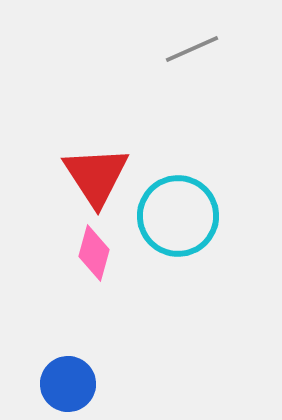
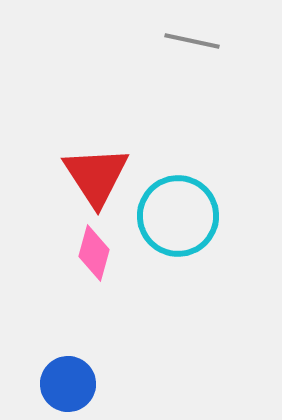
gray line: moved 8 px up; rotated 36 degrees clockwise
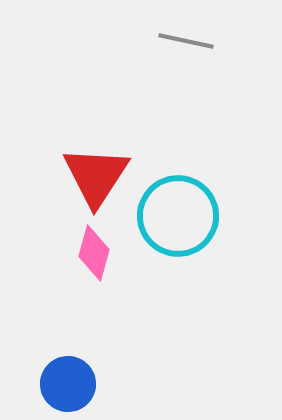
gray line: moved 6 px left
red triangle: rotated 6 degrees clockwise
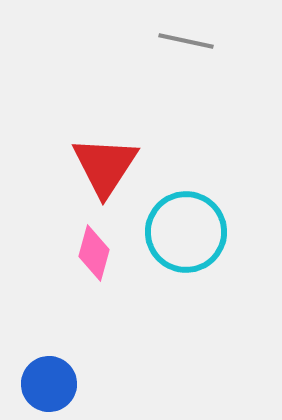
red triangle: moved 9 px right, 10 px up
cyan circle: moved 8 px right, 16 px down
blue circle: moved 19 px left
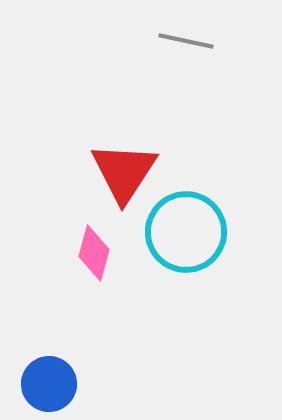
red triangle: moved 19 px right, 6 px down
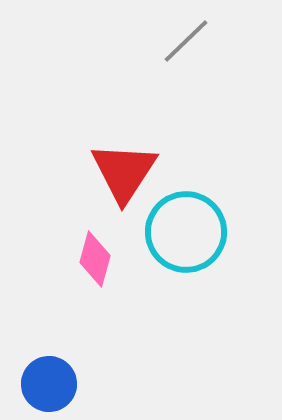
gray line: rotated 56 degrees counterclockwise
pink diamond: moved 1 px right, 6 px down
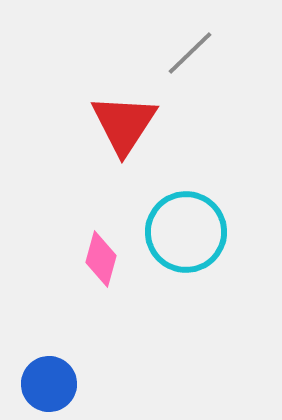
gray line: moved 4 px right, 12 px down
red triangle: moved 48 px up
pink diamond: moved 6 px right
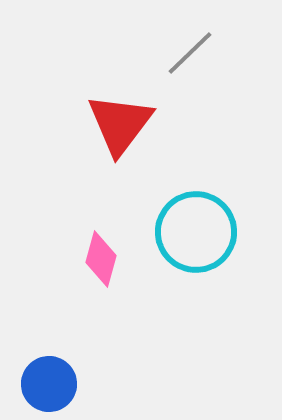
red triangle: moved 4 px left; rotated 4 degrees clockwise
cyan circle: moved 10 px right
